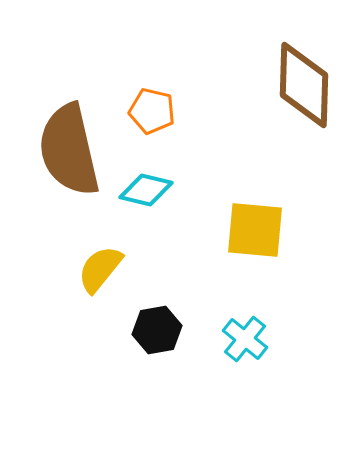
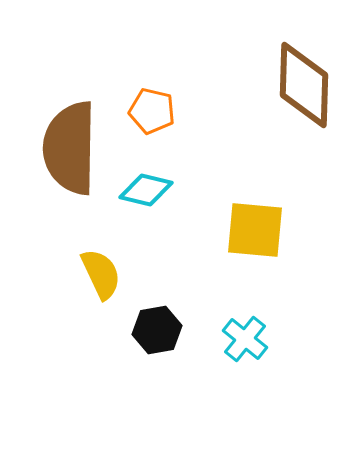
brown semicircle: moved 1 px right, 2 px up; rotated 14 degrees clockwise
yellow semicircle: moved 1 px right, 5 px down; rotated 116 degrees clockwise
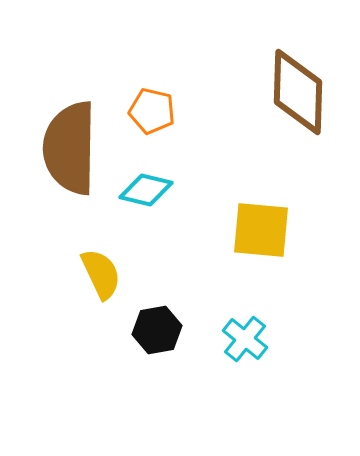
brown diamond: moved 6 px left, 7 px down
yellow square: moved 6 px right
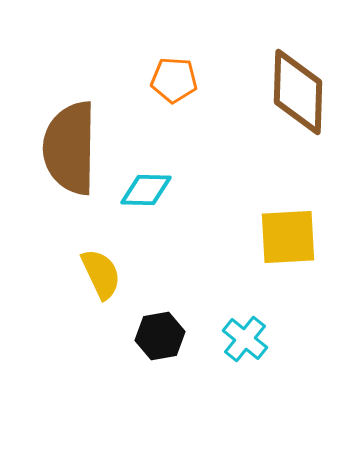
orange pentagon: moved 22 px right, 31 px up; rotated 9 degrees counterclockwise
cyan diamond: rotated 12 degrees counterclockwise
yellow square: moved 27 px right, 7 px down; rotated 8 degrees counterclockwise
black hexagon: moved 3 px right, 6 px down
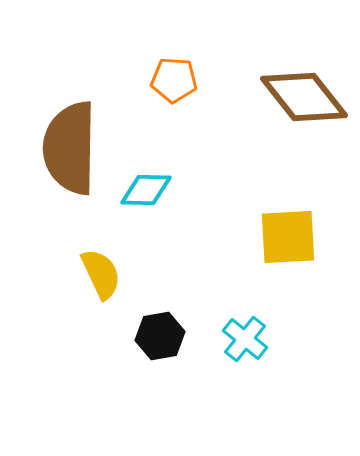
brown diamond: moved 6 px right, 5 px down; rotated 40 degrees counterclockwise
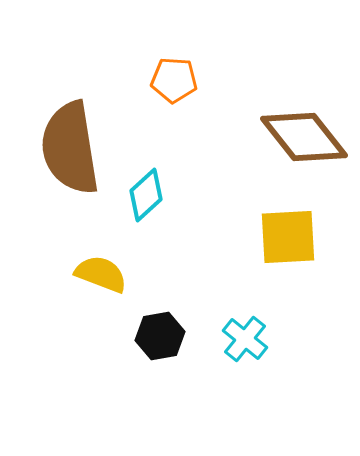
brown diamond: moved 40 px down
brown semicircle: rotated 10 degrees counterclockwise
cyan diamond: moved 5 px down; rotated 44 degrees counterclockwise
yellow semicircle: rotated 44 degrees counterclockwise
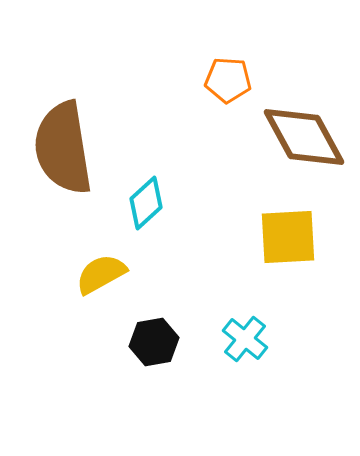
orange pentagon: moved 54 px right
brown diamond: rotated 10 degrees clockwise
brown semicircle: moved 7 px left
cyan diamond: moved 8 px down
yellow semicircle: rotated 50 degrees counterclockwise
black hexagon: moved 6 px left, 6 px down
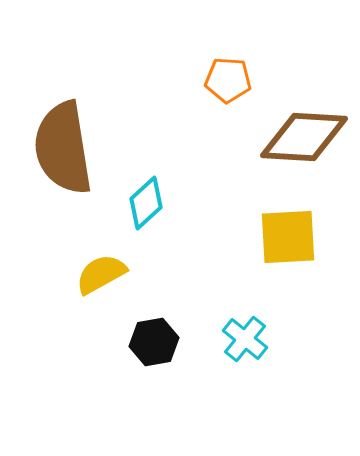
brown diamond: rotated 58 degrees counterclockwise
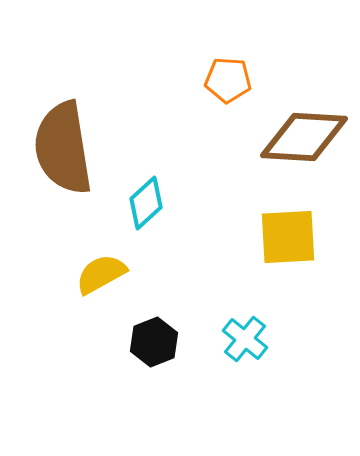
black hexagon: rotated 12 degrees counterclockwise
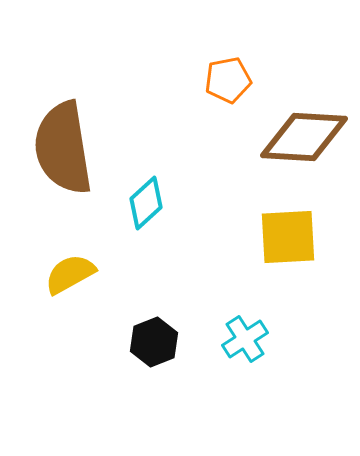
orange pentagon: rotated 15 degrees counterclockwise
yellow semicircle: moved 31 px left
cyan cross: rotated 18 degrees clockwise
